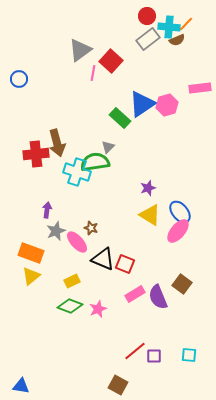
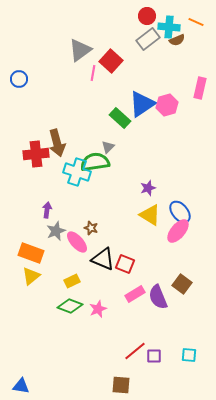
orange line at (186, 24): moved 10 px right, 2 px up; rotated 70 degrees clockwise
pink rectangle at (200, 88): rotated 70 degrees counterclockwise
brown square at (118, 385): moved 3 px right; rotated 24 degrees counterclockwise
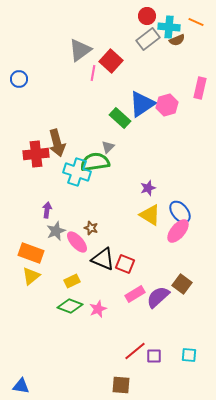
purple semicircle at (158, 297): rotated 70 degrees clockwise
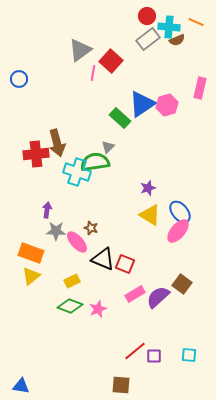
gray star at (56, 231): rotated 24 degrees clockwise
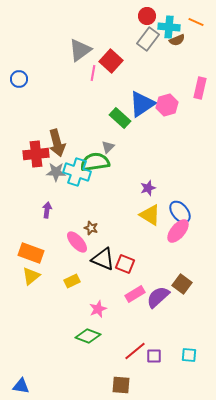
gray rectangle at (148, 39): rotated 15 degrees counterclockwise
gray star at (56, 231): moved 59 px up
green diamond at (70, 306): moved 18 px right, 30 px down
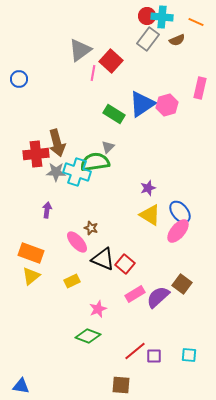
cyan cross at (169, 27): moved 7 px left, 10 px up
green rectangle at (120, 118): moved 6 px left, 4 px up; rotated 10 degrees counterclockwise
red square at (125, 264): rotated 18 degrees clockwise
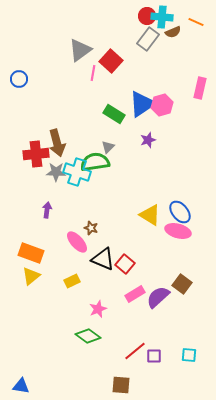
brown semicircle at (177, 40): moved 4 px left, 8 px up
pink hexagon at (167, 105): moved 5 px left
purple star at (148, 188): moved 48 px up
pink ellipse at (178, 231): rotated 65 degrees clockwise
green diamond at (88, 336): rotated 15 degrees clockwise
